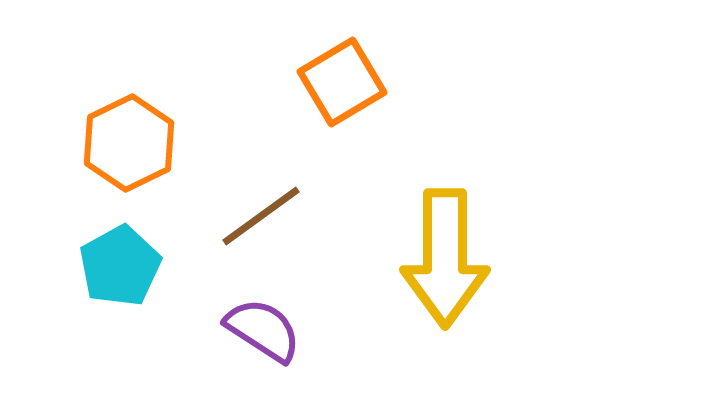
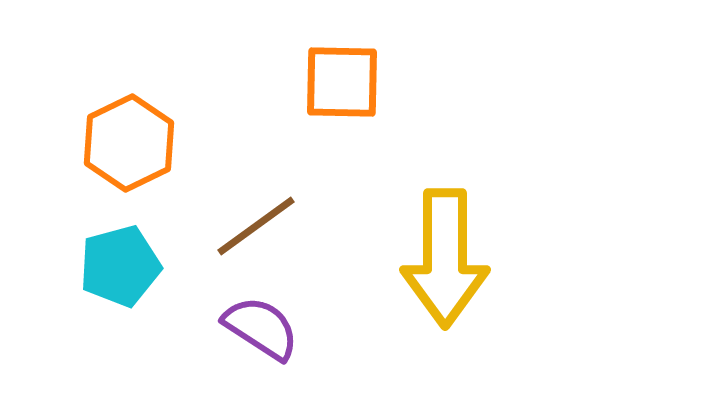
orange square: rotated 32 degrees clockwise
brown line: moved 5 px left, 10 px down
cyan pentagon: rotated 14 degrees clockwise
purple semicircle: moved 2 px left, 2 px up
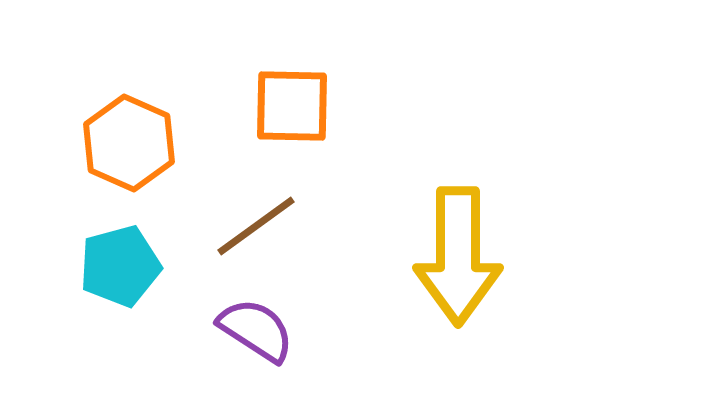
orange square: moved 50 px left, 24 px down
orange hexagon: rotated 10 degrees counterclockwise
yellow arrow: moved 13 px right, 2 px up
purple semicircle: moved 5 px left, 2 px down
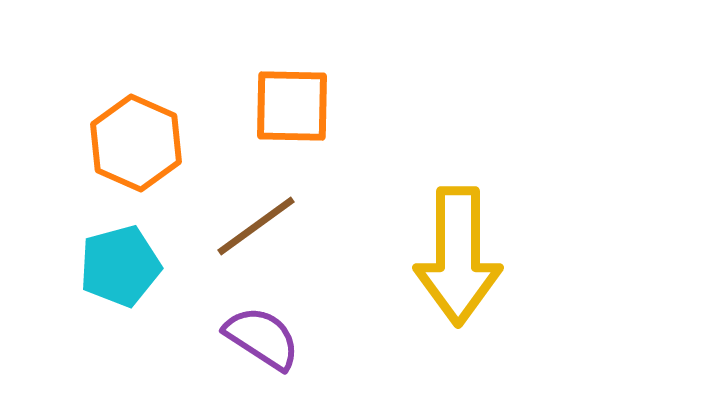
orange hexagon: moved 7 px right
purple semicircle: moved 6 px right, 8 px down
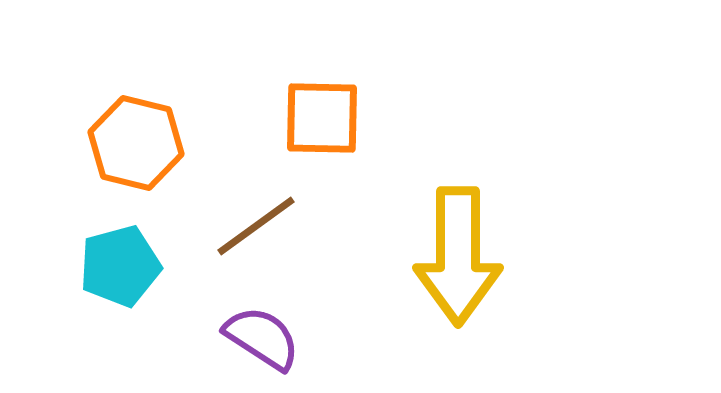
orange square: moved 30 px right, 12 px down
orange hexagon: rotated 10 degrees counterclockwise
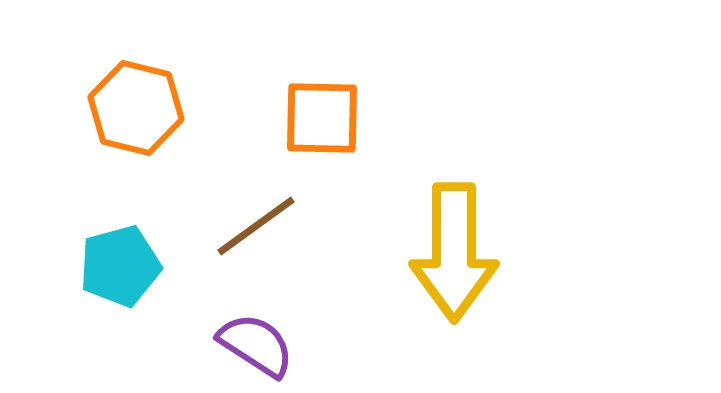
orange hexagon: moved 35 px up
yellow arrow: moved 4 px left, 4 px up
purple semicircle: moved 6 px left, 7 px down
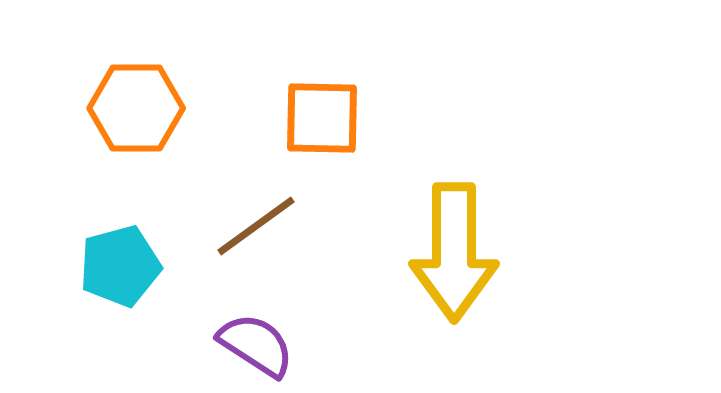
orange hexagon: rotated 14 degrees counterclockwise
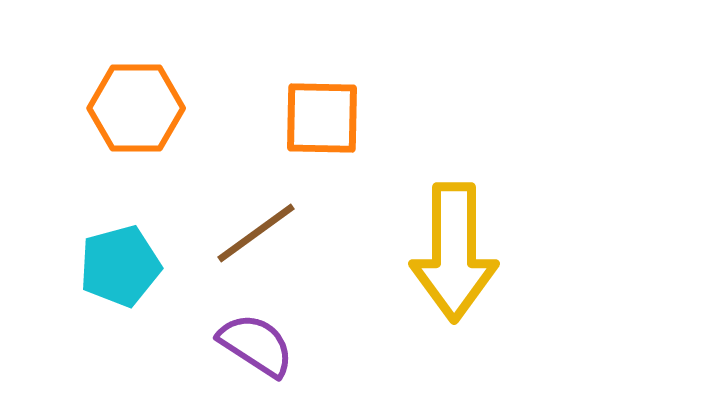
brown line: moved 7 px down
